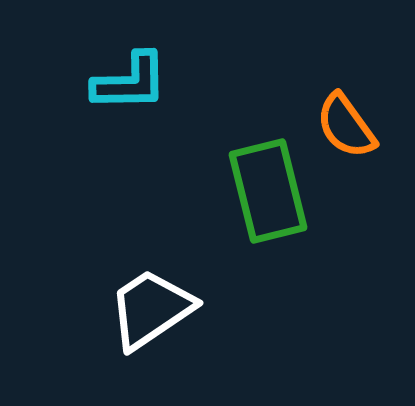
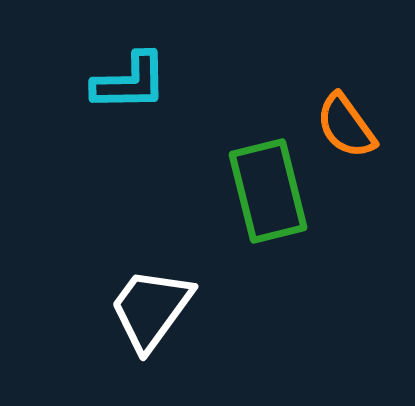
white trapezoid: rotated 20 degrees counterclockwise
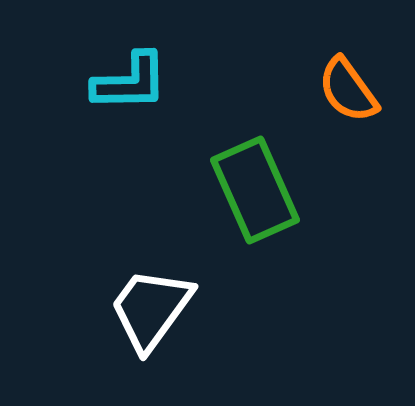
orange semicircle: moved 2 px right, 36 px up
green rectangle: moved 13 px left, 1 px up; rotated 10 degrees counterclockwise
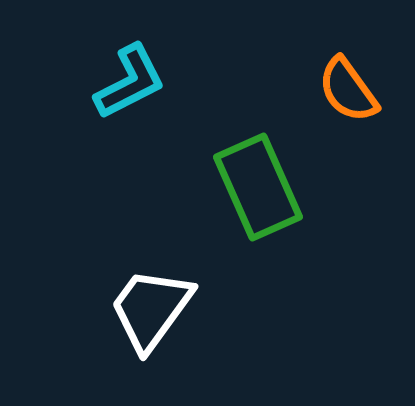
cyan L-shape: rotated 26 degrees counterclockwise
green rectangle: moved 3 px right, 3 px up
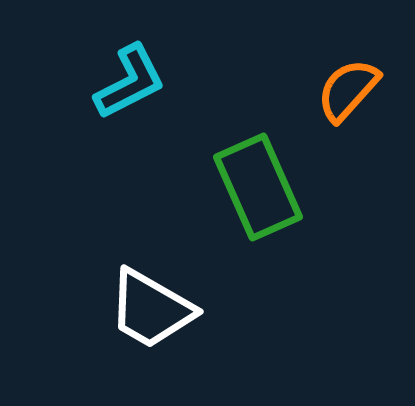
orange semicircle: rotated 78 degrees clockwise
white trapezoid: rotated 96 degrees counterclockwise
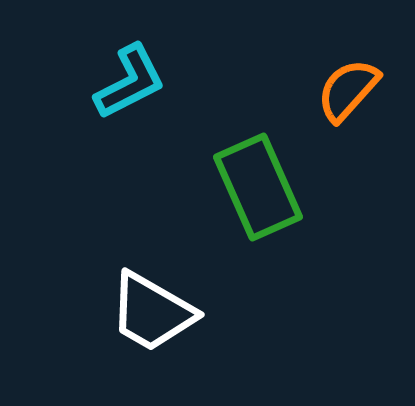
white trapezoid: moved 1 px right, 3 px down
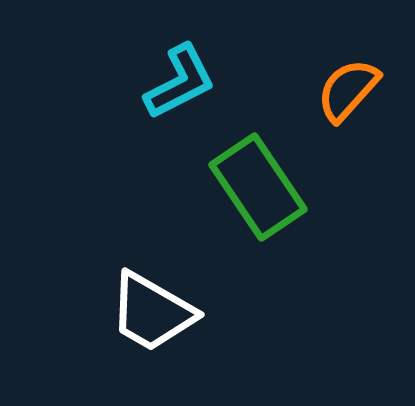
cyan L-shape: moved 50 px right
green rectangle: rotated 10 degrees counterclockwise
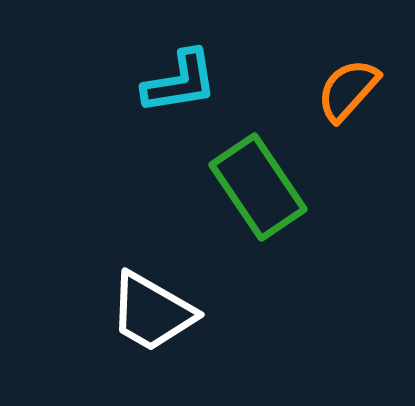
cyan L-shape: rotated 18 degrees clockwise
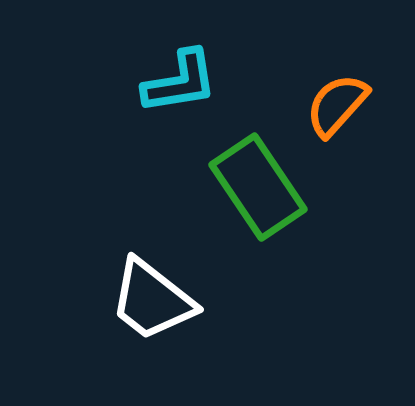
orange semicircle: moved 11 px left, 15 px down
white trapezoid: moved 12 px up; rotated 8 degrees clockwise
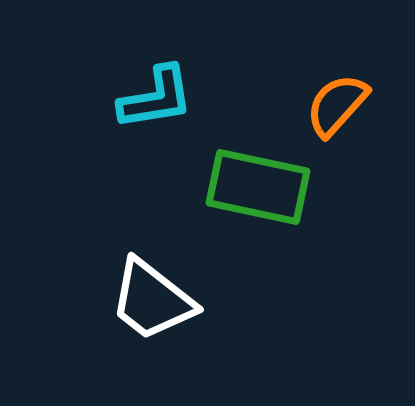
cyan L-shape: moved 24 px left, 16 px down
green rectangle: rotated 44 degrees counterclockwise
